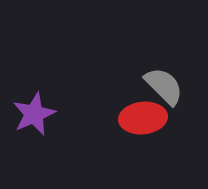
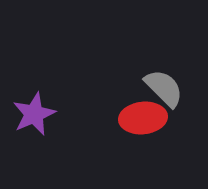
gray semicircle: moved 2 px down
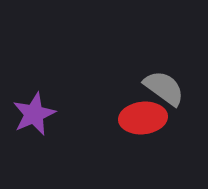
gray semicircle: rotated 9 degrees counterclockwise
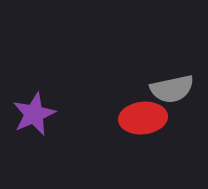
gray semicircle: moved 8 px right, 1 px down; rotated 132 degrees clockwise
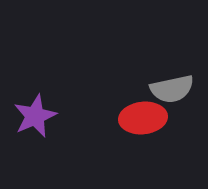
purple star: moved 1 px right, 2 px down
